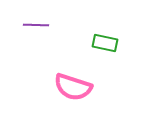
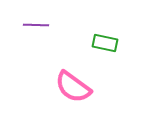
pink semicircle: rotated 18 degrees clockwise
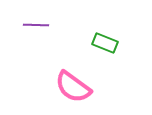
green rectangle: rotated 10 degrees clockwise
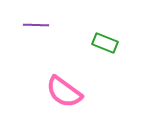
pink semicircle: moved 9 px left, 5 px down
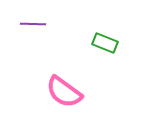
purple line: moved 3 px left, 1 px up
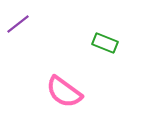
purple line: moved 15 px left; rotated 40 degrees counterclockwise
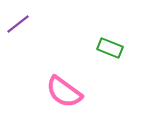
green rectangle: moved 5 px right, 5 px down
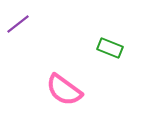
pink semicircle: moved 2 px up
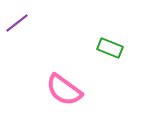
purple line: moved 1 px left, 1 px up
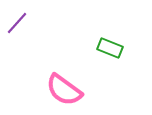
purple line: rotated 10 degrees counterclockwise
